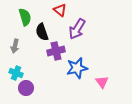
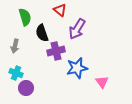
black semicircle: moved 1 px down
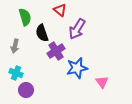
purple cross: rotated 18 degrees counterclockwise
purple circle: moved 2 px down
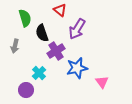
green semicircle: moved 1 px down
cyan cross: moved 23 px right; rotated 24 degrees clockwise
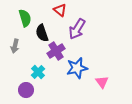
cyan cross: moved 1 px left, 1 px up
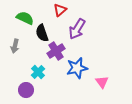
red triangle: rotated 40 degrees clockwise
green semicircle: rotated 48 degrees counterclockwise
